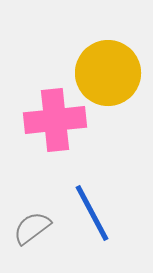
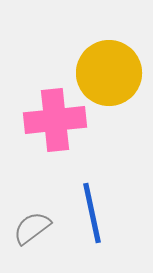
yellow circle: moved 1 px right
blue line: rotated 16 degrees clockwise
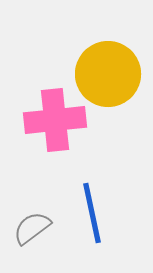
yellow circle: moved 1 px left, 1 px down
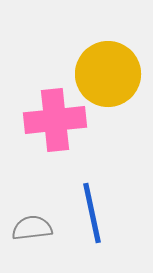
gray semicircle: rotated 30 degrees clockwise
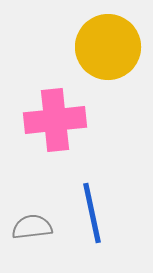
yellow circle: moved 27 px up
gray semicircle: moved 1 px up
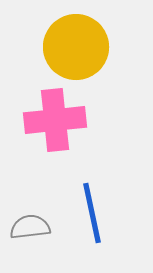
yellow circle: moved 32 px left
gray semicircle: moved 2 px left
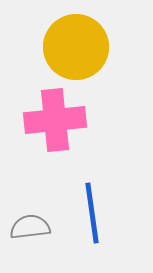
blue line: rotated 4 degrees clockwise
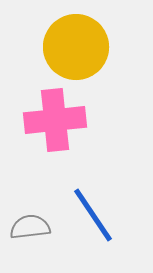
blue line: moved 1 px right, 2 px down; rotated 26 degrees counterclockwise
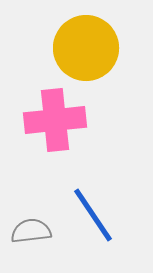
yellow circle: moved 10 px right, 1 px down
gray semicircle: moved 1 px right, 4 px down
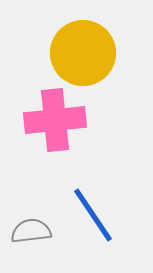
yellow circle: moved 3 px left, 5 px down
